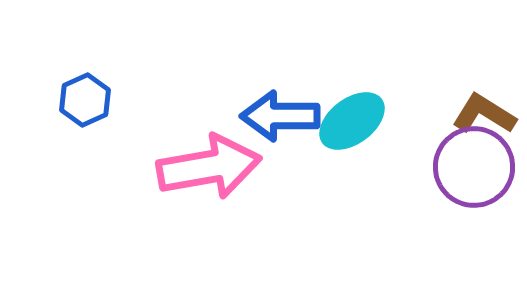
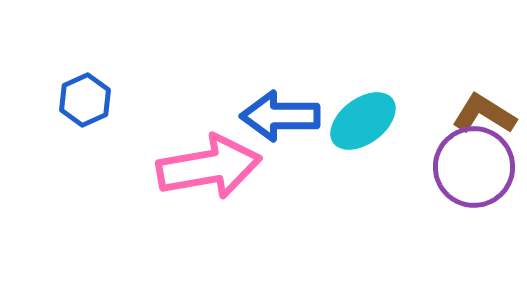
cyan ellipse: moved 11 px right
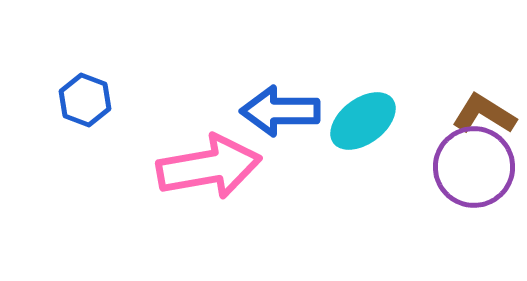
blue hexagon: rotated 15 degrees counterclockwise
blue arrow: moved 5 px up
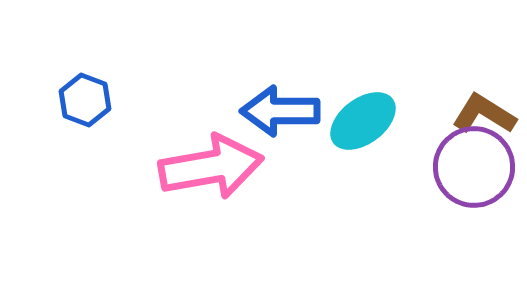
pink arrow: moved 2 px right
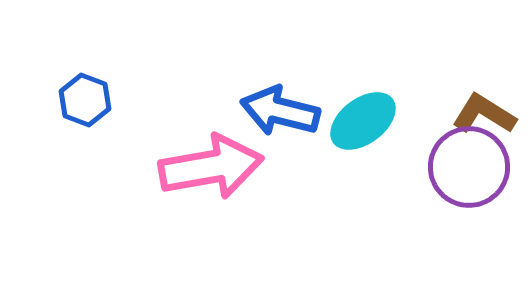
blue arrow: rotated 14 degrees clockwise
purple circle: moved 5 px left
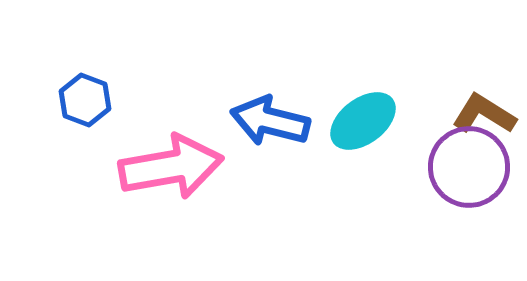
blue arrow: moved 10 px left, 10 px down
pink arrow: moved 40 px left
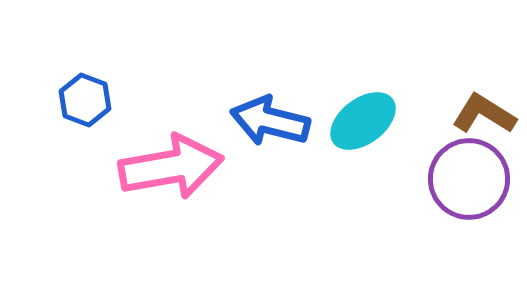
purple circle: moved 12 px down
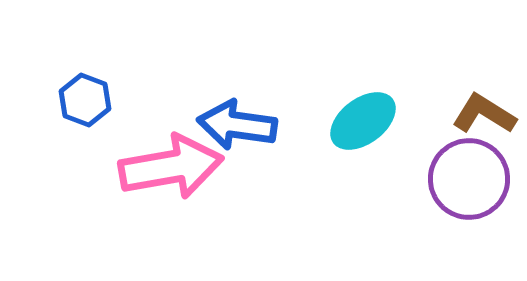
blue arrow: moved 33 px left, 4 px down; rotated 6 degrees counterclockwise
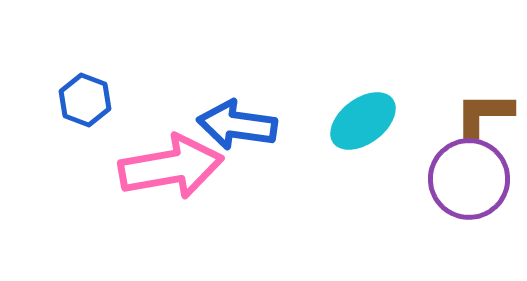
brown L-shape: rotated 32 degrees counterclockwise
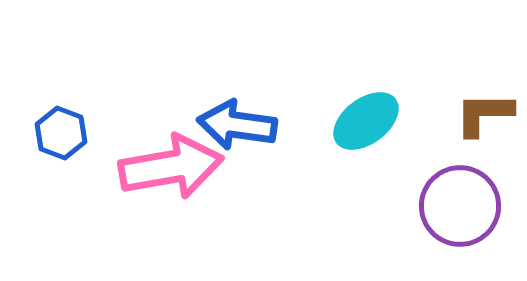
blue hexagon: moved 24 px left, 33 px down
cyan ellipse: moved 3 px right
purple circle: moved 9 px left, 27 px down
